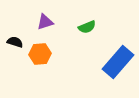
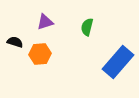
green semicircle: rotated 126 degrees clockwise
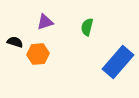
orange hexagon: moved 2 px left
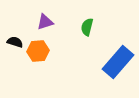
orange hexagon: moved 3 px up
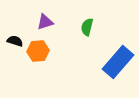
black semicircle: moved 1 px up
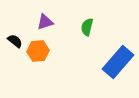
black semicircle: rotated 21 degrees clockwise
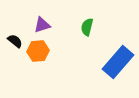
purple triangle: moved 3 px left, 3 px down
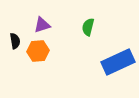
green semicircle: moved 1 px right
black semicircle: rotated 42 degrees clockwise
blue rectangle: rotated 24 degrees clockwise
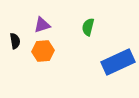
orange hexagon: moved 5 px right
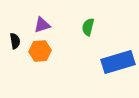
orange hexagon: moved 3 px left
blue rectangle: rotated 8 degrees clockwise
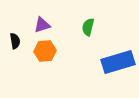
orange hexagon: moved 5 px right
